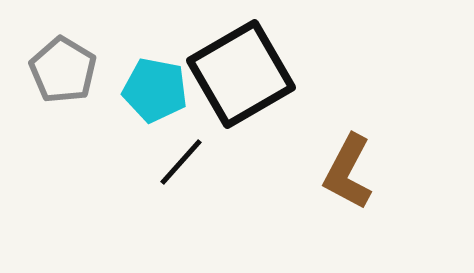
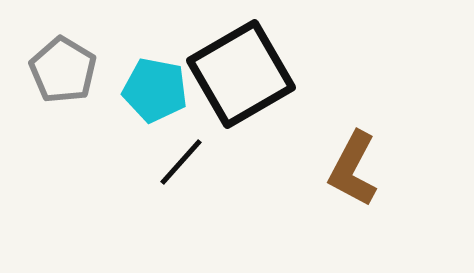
brown L-shape: moved 5 px right, 3 px up
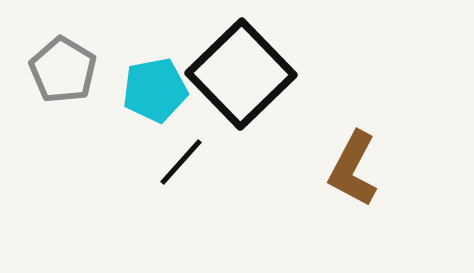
black square: rotated 14 degrees counterclockwise
cyan pentagon: rotated 22 degrees counterclockwise
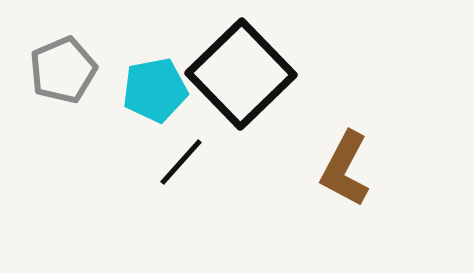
gray pentagon: rotated 18 degrees clockwise
brown L-shape: moved 8 px left
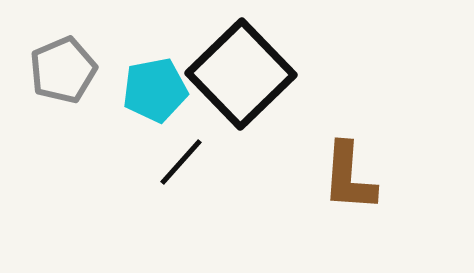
brown L-shape: moved 4 px right, 8 px down; rotated 24 degrees counterclockwise
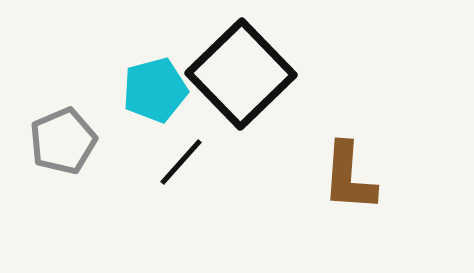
gray pentagon: moved 71 px down
cyan pentagon: rotated 4 degrees counterclockwise
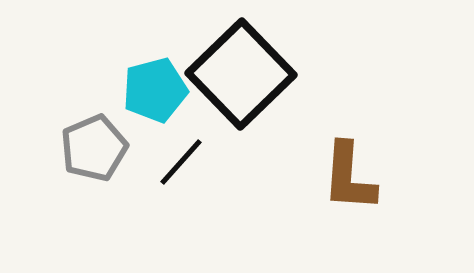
gray pentagon: moved 31 px right, 7 px down
